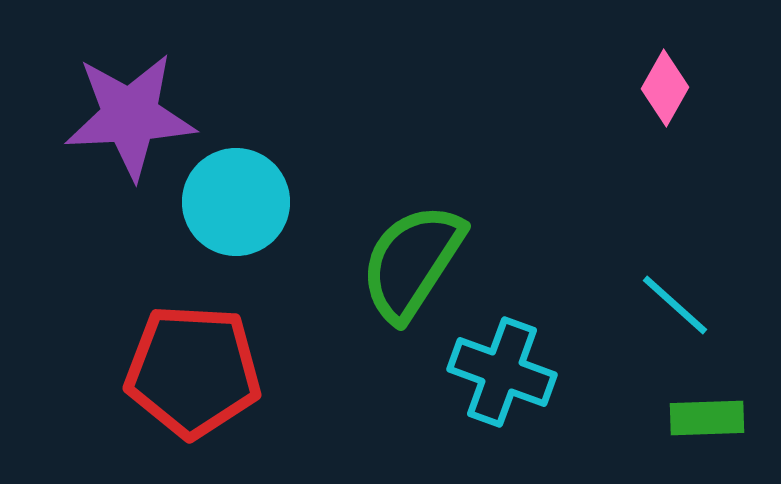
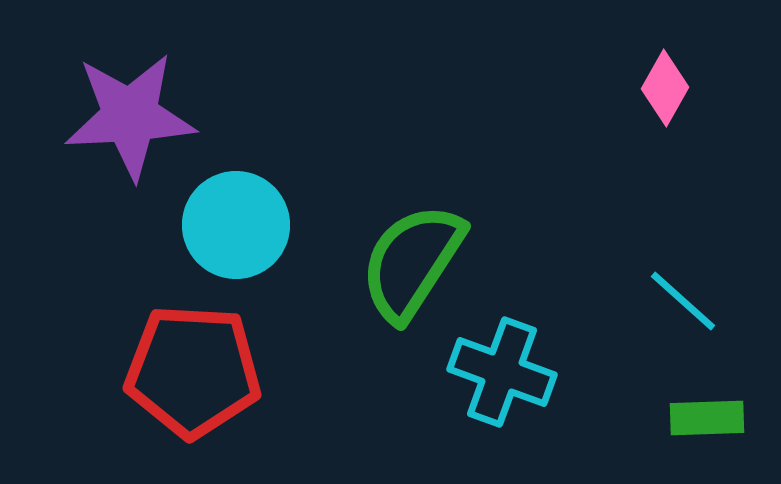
cyan circle: moved 23 px down
cyan line: moved 8 px right, 4 px up
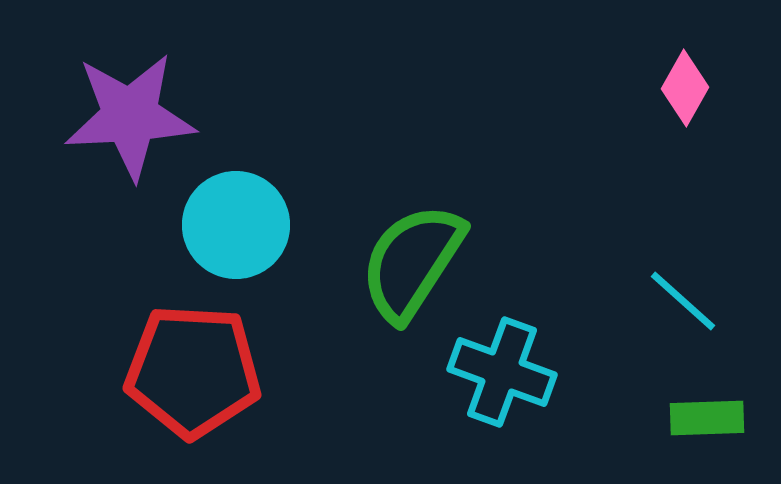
pink diamond: moved 20 px right
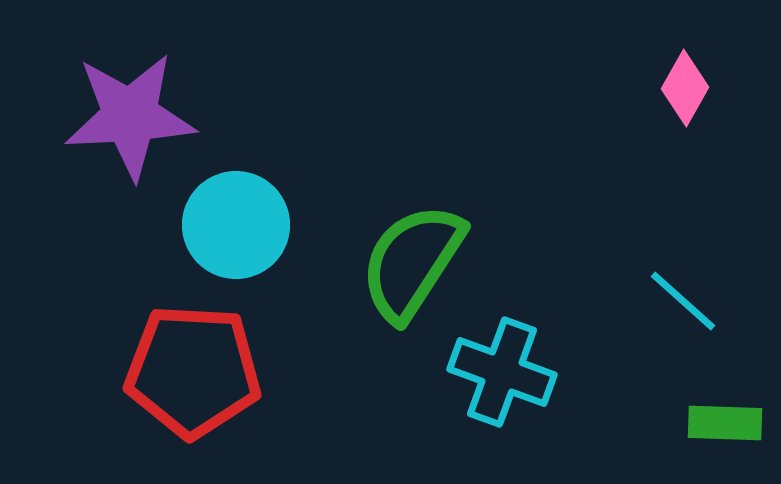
green rectangle: moved 18 px right, 5 px down; rotated 4 degrees clockwise
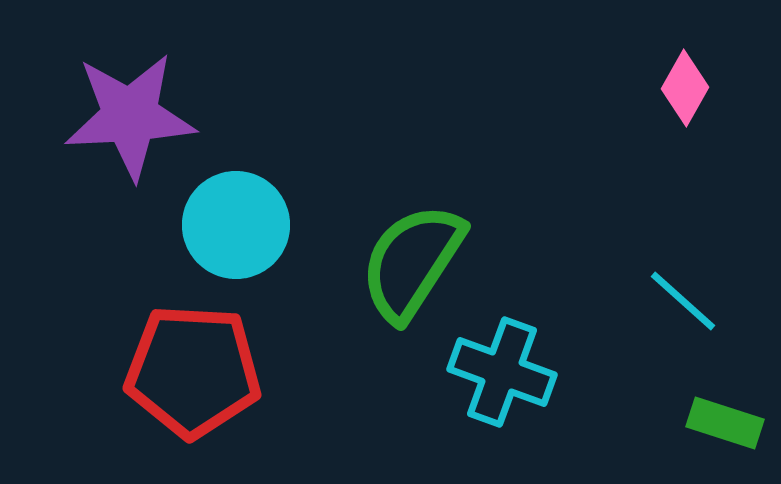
green rectangle: rotated 16 degrees clockwise
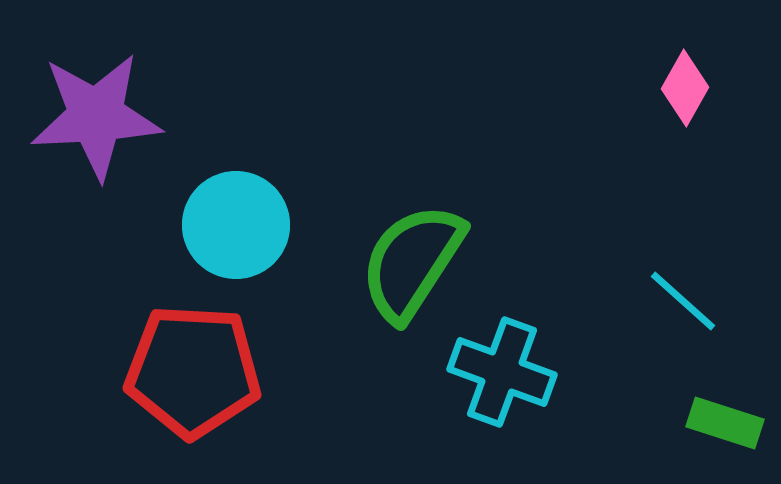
purple star: moved 34 px left
